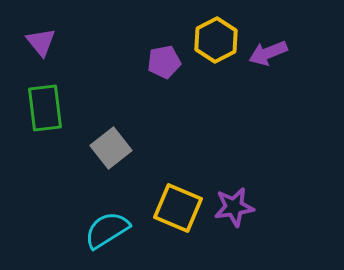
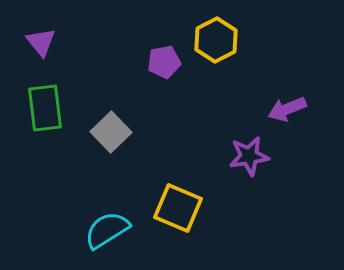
purple arrow: moved 19 px right, 56 px down
gray square: moved 16 px up; rotated 6 degrees counterclockwise
purple star: moved 15 px right, 51 px up
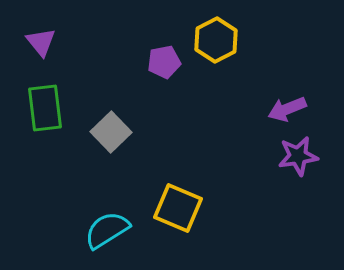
purple star: moved 49 px right
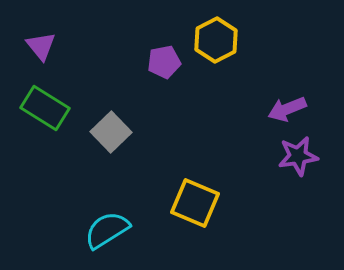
purple triangle: moved 4 px down
green rectangle: rotated 51 degrees counterclockwise
yellow square: moved 17 px right, 5 px up
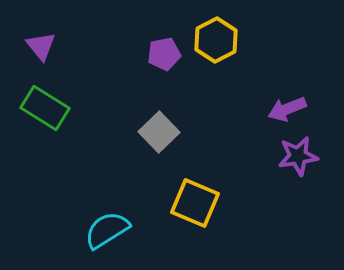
purple pentagon: moved 8 px up
gray square: moved 48 px right
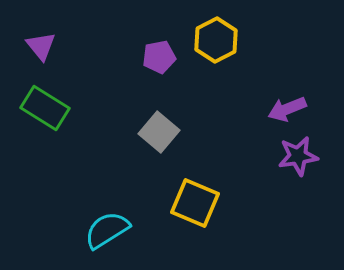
purple pentagon: moved 5 px left, 3 px down
gray square: rotated 6 degrees counterclockwise
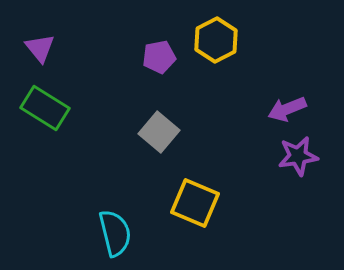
purple triangle: moved 1 px left, 2 px down
cyan semicircle: moved 8 px right, 3 px down; rotated 108 degrees clockwise
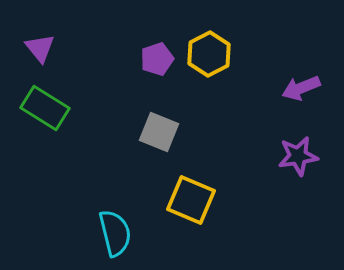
yellow hexagon: moved 7 px left, 14 px down
purple pentagon: moved 2 px left, 2 px down; rotated 8 degrees counterclockwise
purple arrow: moved 14 px right, 21 px up
gray square: rotated 18 degrees counterclockwise
yellow square: moved 4 px left, 3 px up
